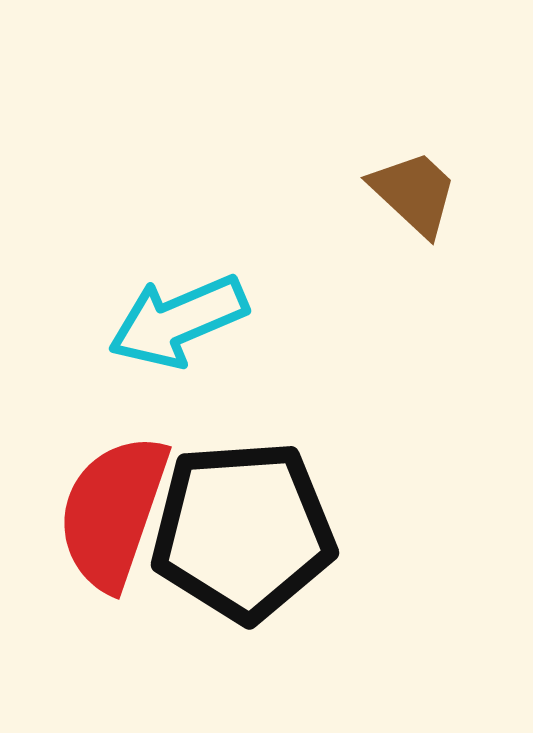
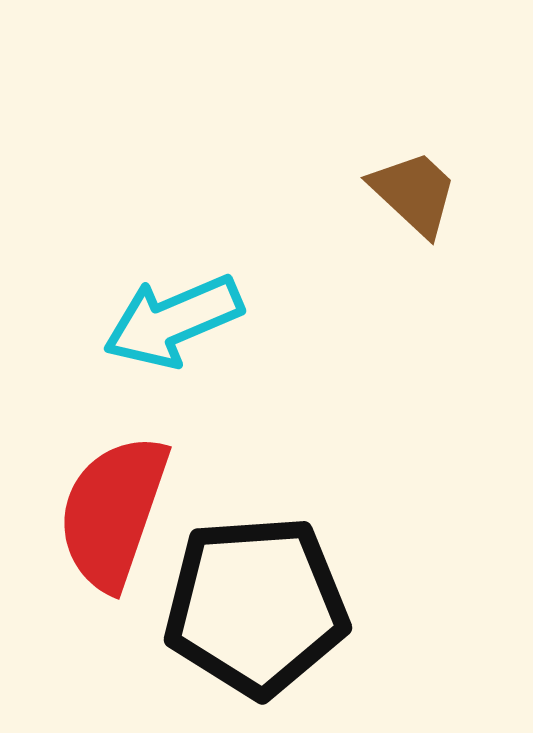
cyan arrow: moved 5 px left
black pentagon: moved 13 px right, 75 px down
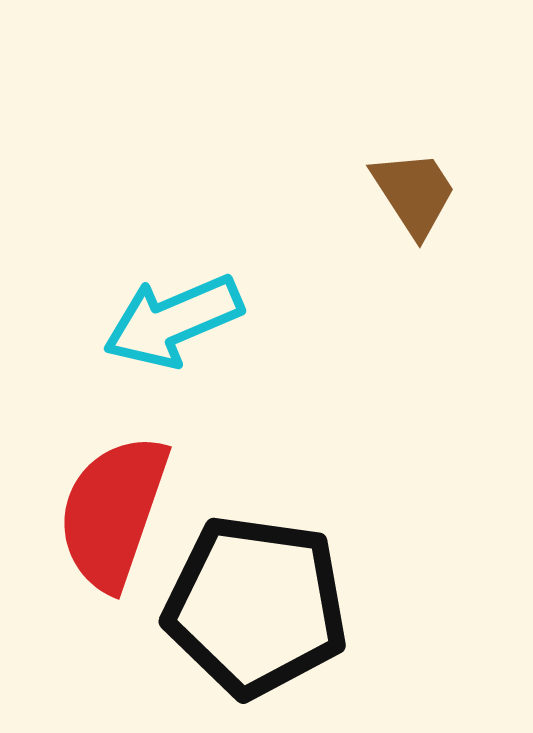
brown trapezoid: rotated 14 degrees clockwise
black pentagon: rotated 12 degrees clockwise
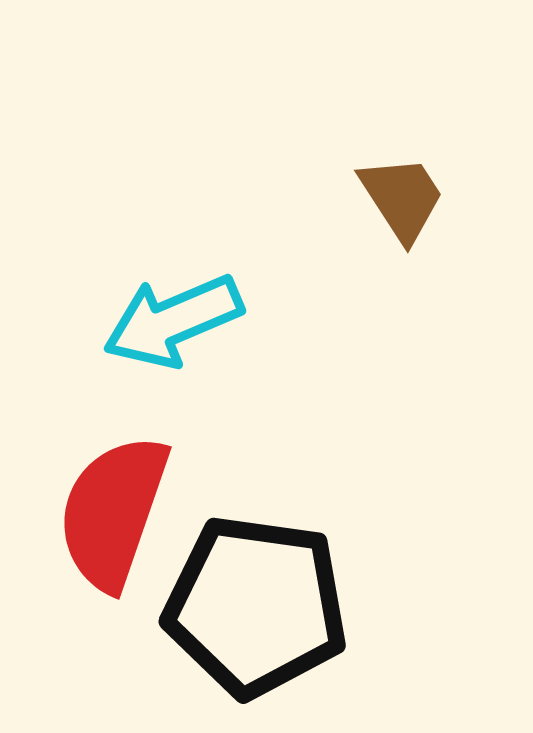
brown trapezoid: moved 12 px left, 5 px down
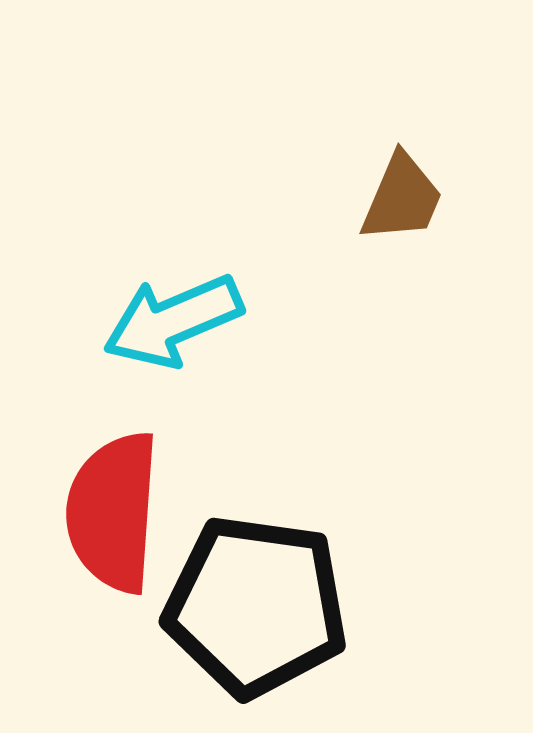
brown trapezoid: rotated 56 degrees clockwise
red semicircle: rotated 15 degrees counterclockwise
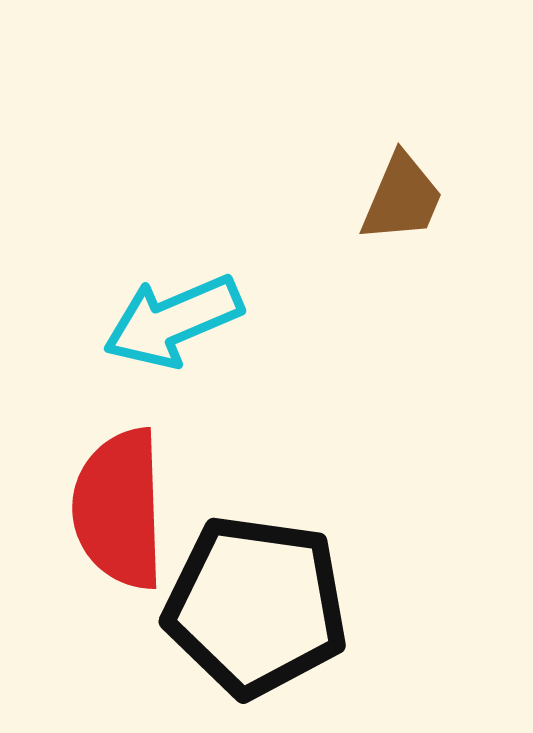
red semicircle: moved 6 px right, 3 px up; rotated 6 degrees counterclockwise
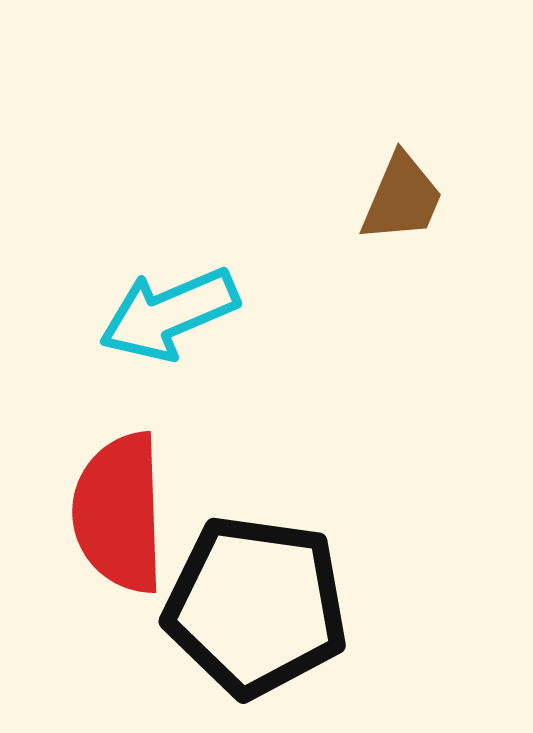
cyan arrow: moved 4 px left, 7 px up
red semicircle: moved 4 px down
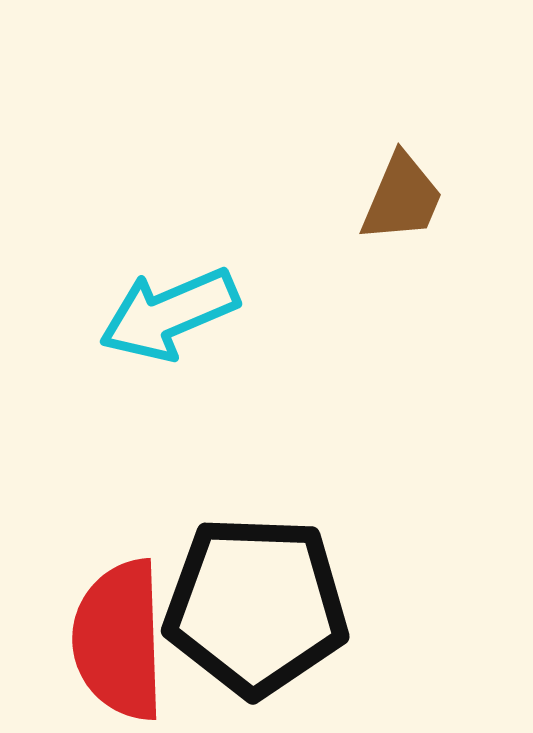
red semicircle: moved 127 px down
black pentagon: rotated 6 degrees counterclockwise
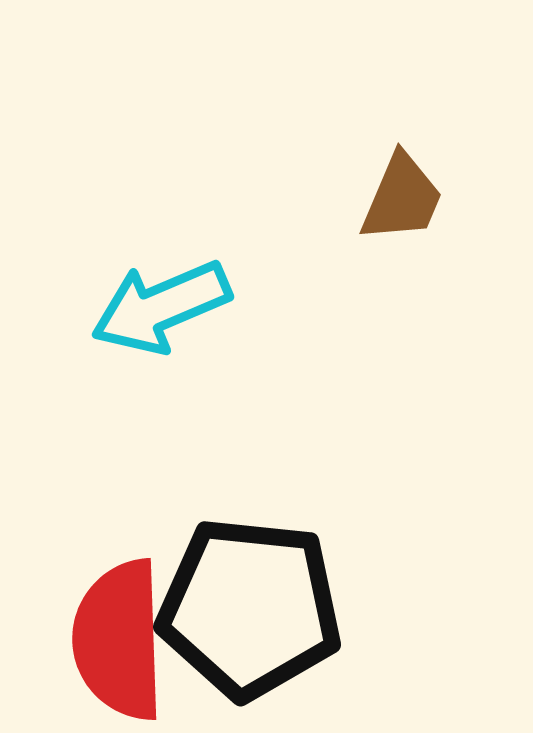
cyan arrow: moved 8 px left, 7 px up
black pentagon: moved 6 px left, 2 px down; rotated 4 degrees clockwise
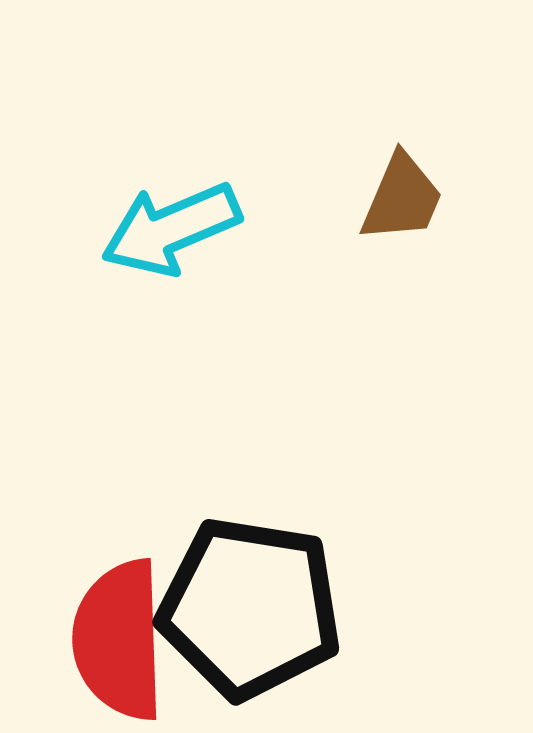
cyan arrow: moved 10 px right, 78 px up
black pentagon: rotated 3 degrees clockwise
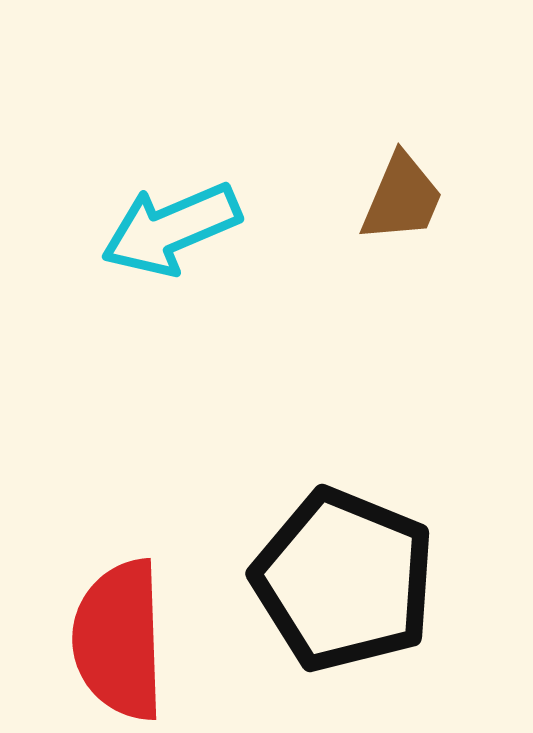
black pentagon: moved 94 px right, 28 px up; rotated 13 degrees clockwise
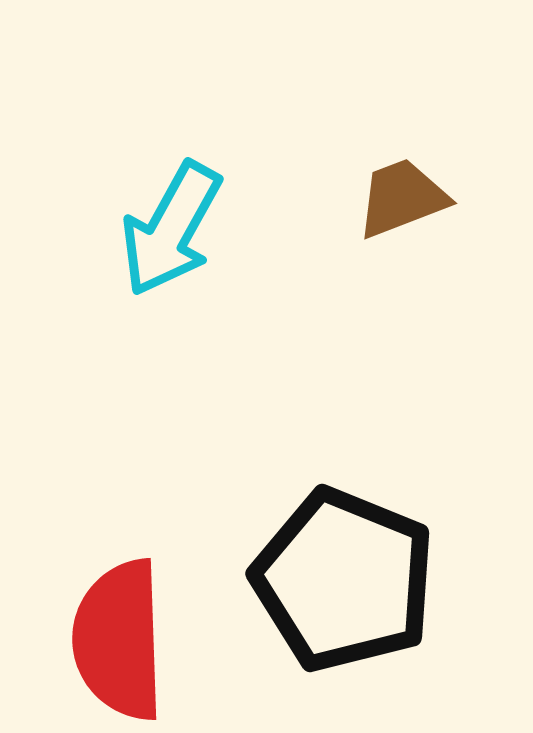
brown trapezoid: rotated 134 degrees counterclockwise
cyan arrow: rotated 38 degrees counterclockwise
